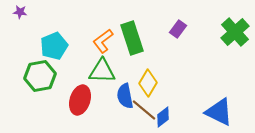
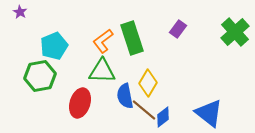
purple star: rotated 24 degrees clockwise
red ellipse: moved 3 px down
blue triangle: moved 10 px left, 1 px down; rotated 12 degrees clockwise
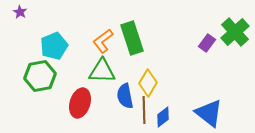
purple rectangle: moved 29 px right, 14 px down
brown line: rotated 48 degrees clockwise
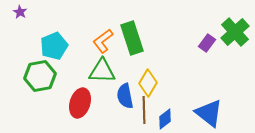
blue diamond: moved 2 px right, 2 px down
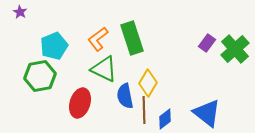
green cross: moved 17 px down
orange L-shape: moved 5 px left, 2 px up
green triangle: moved 2 px right, 2 px up; rotated 24 degrees clockwise
blue triangle: moved 2 px left
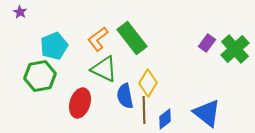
green rectangle: rotated 20 degrees counterclockwise
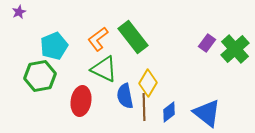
purple star: moved 1 px left; rotated 16 degrees clockwise
green rectangle: moved 1 px right, 1 px up
red ellipse: moved 1 px right, 2 px up; rotated 8 degrees counterclockwise
brown line: moved 3 px up
blue diamond: moved 4 px right, 7 px up
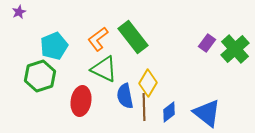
green hexagon: rotated 8 degrees counterclockwise
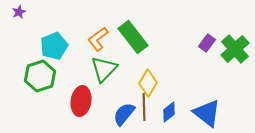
green triangle: rotated 48 degrees clockwise
blue semicircle: moved 1 px left, 18 px down; rotated 50 degrees clockwise
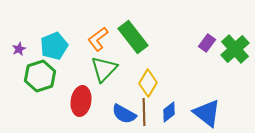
purple star: moved 37 px down
brown line: moved 5 px down
blue semicircle: rotated 100 degrees counterclockwise
